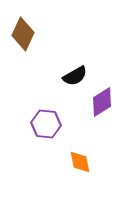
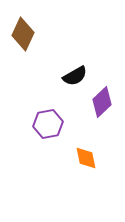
purple diamond: rotated 12 degrees counterclockwise
purple hexagon: moved 2 px right; rotated 16 degrees counterclockwise
orange diamond: moved 6 px right, 4 px up
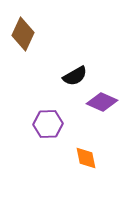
purple diamond: rotated 68 degrees clockwise
purple hexagon: rotated 8 degrees clockwise
